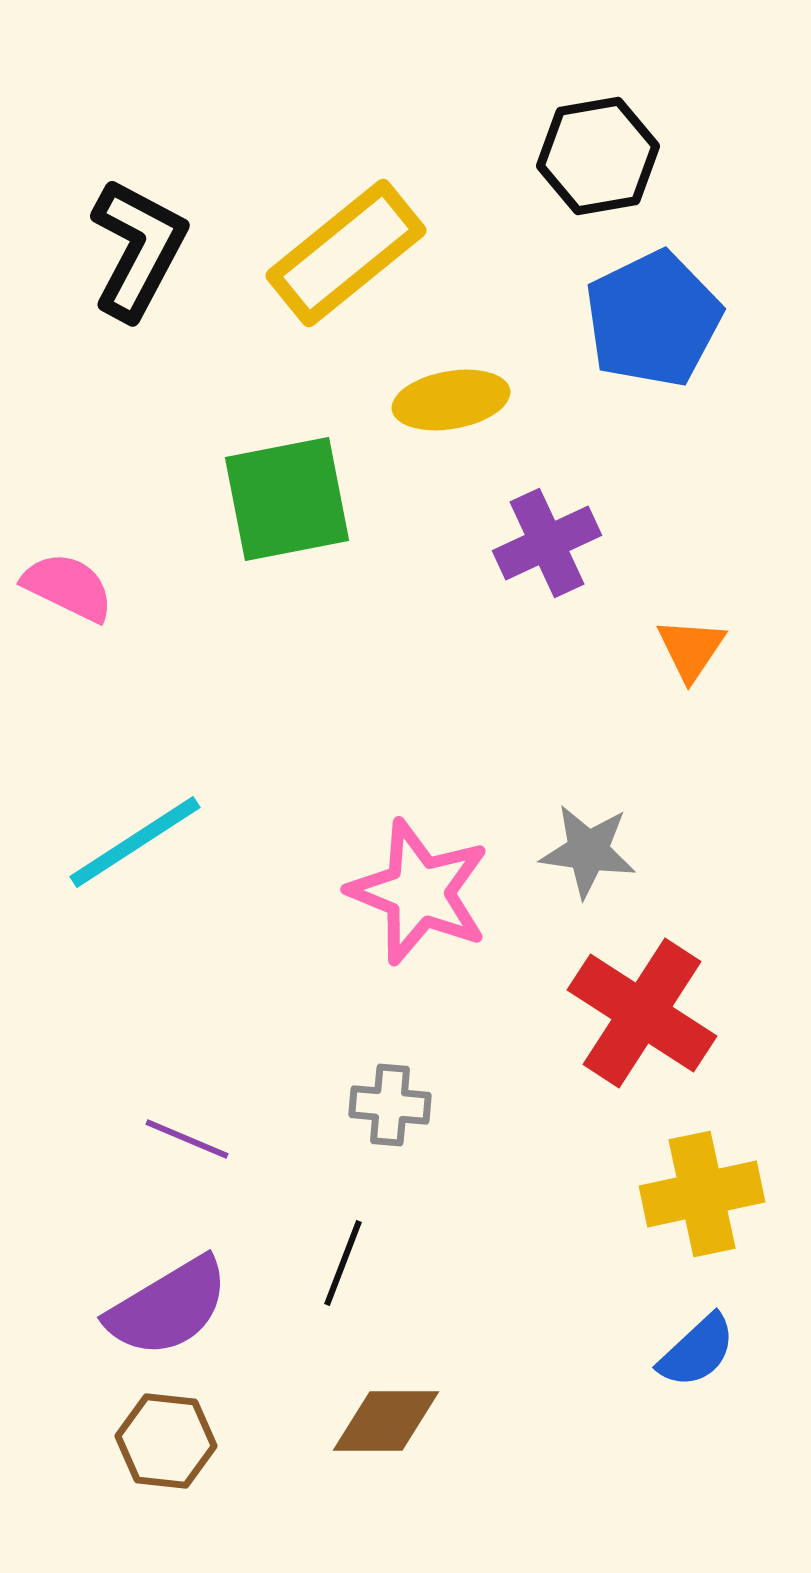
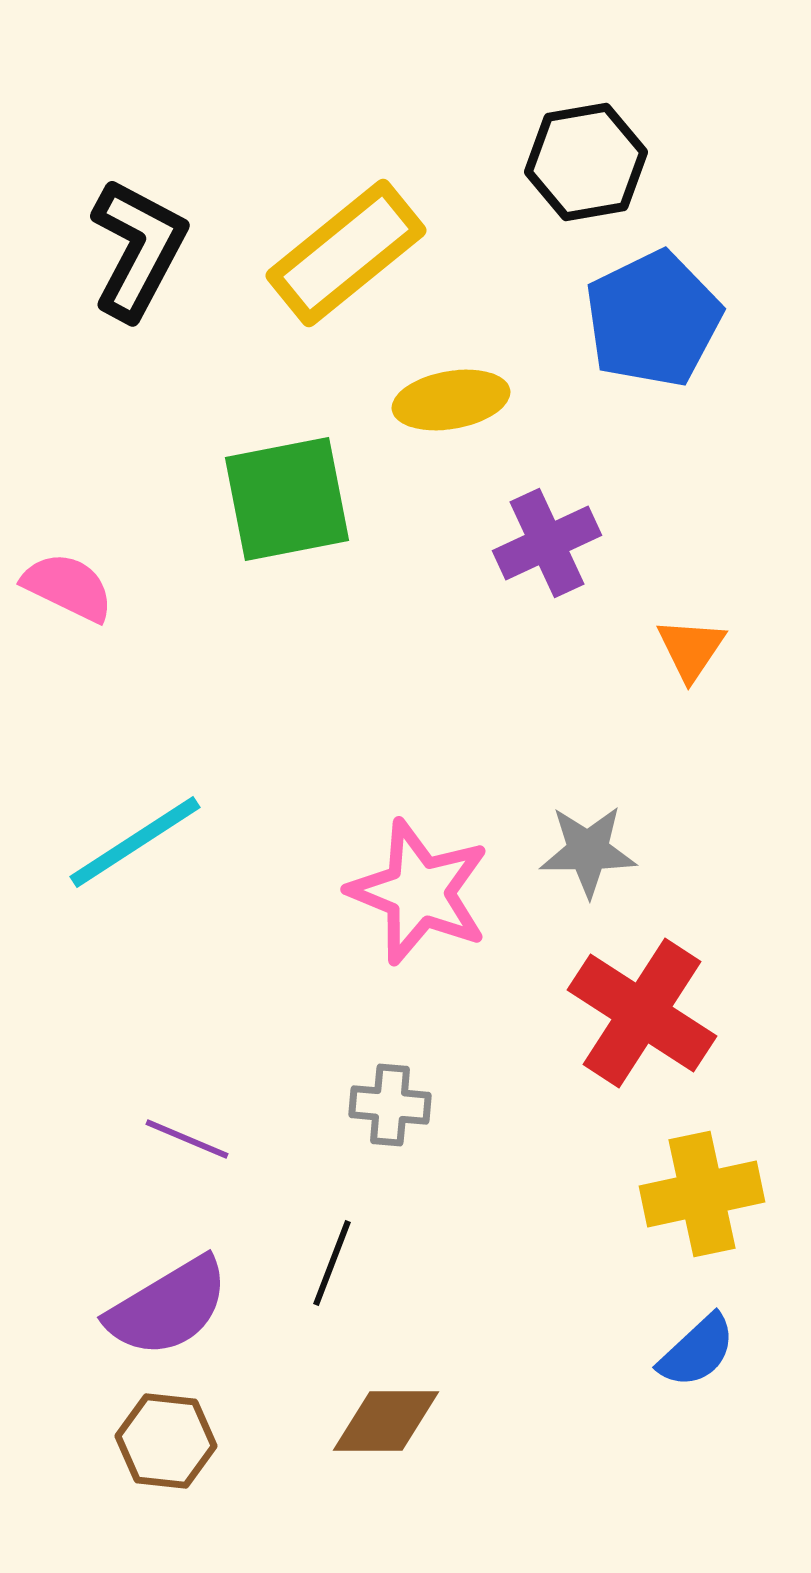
black hexagon: moved 12 px left, 6 px down
gray star: rotated 8 degrees counterclockwise
black line: moved 11 px left
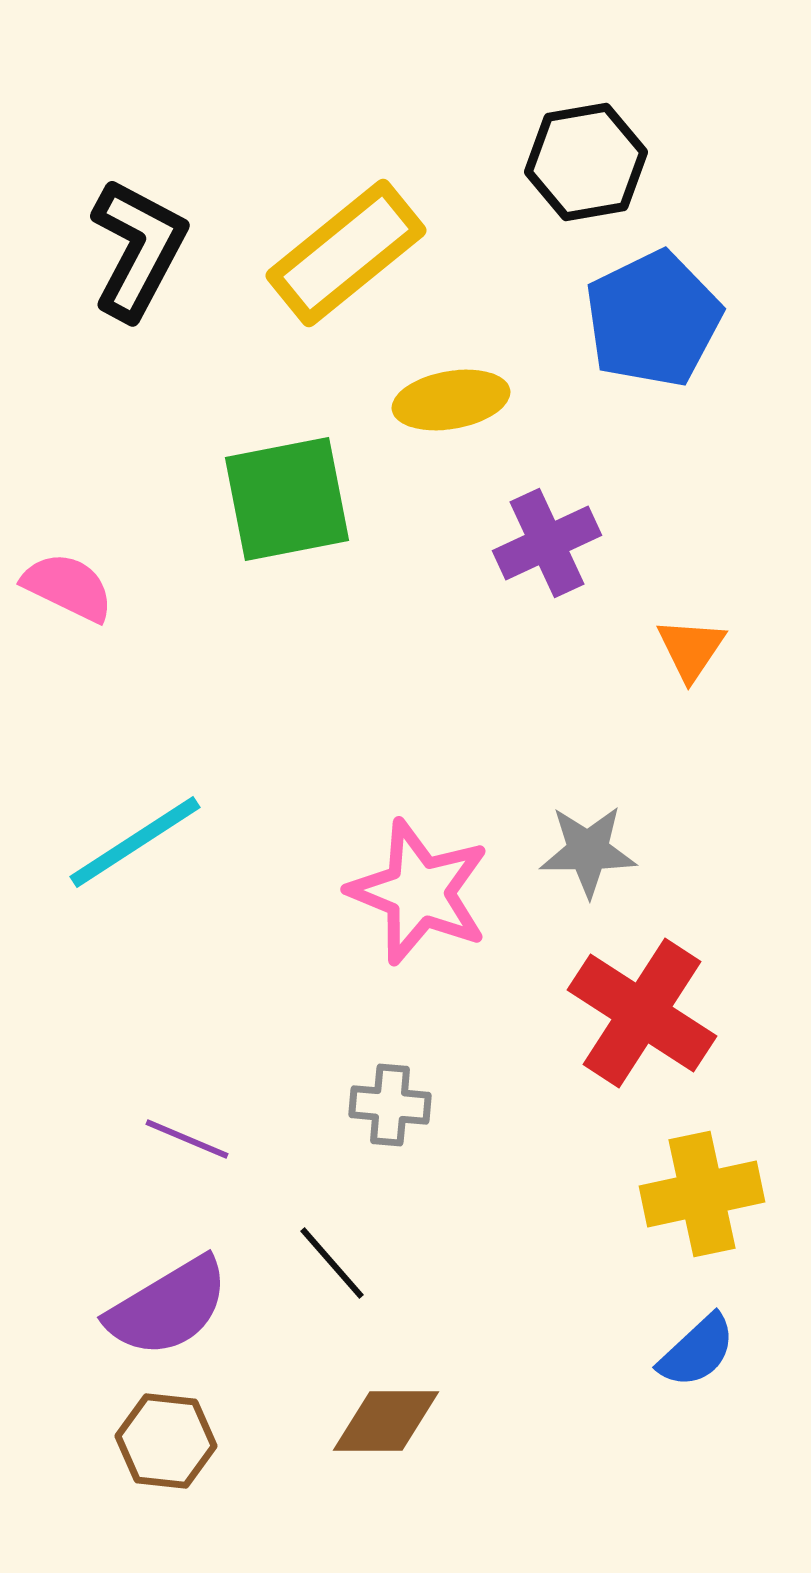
black line: rotated 62 degrees counterclockwise
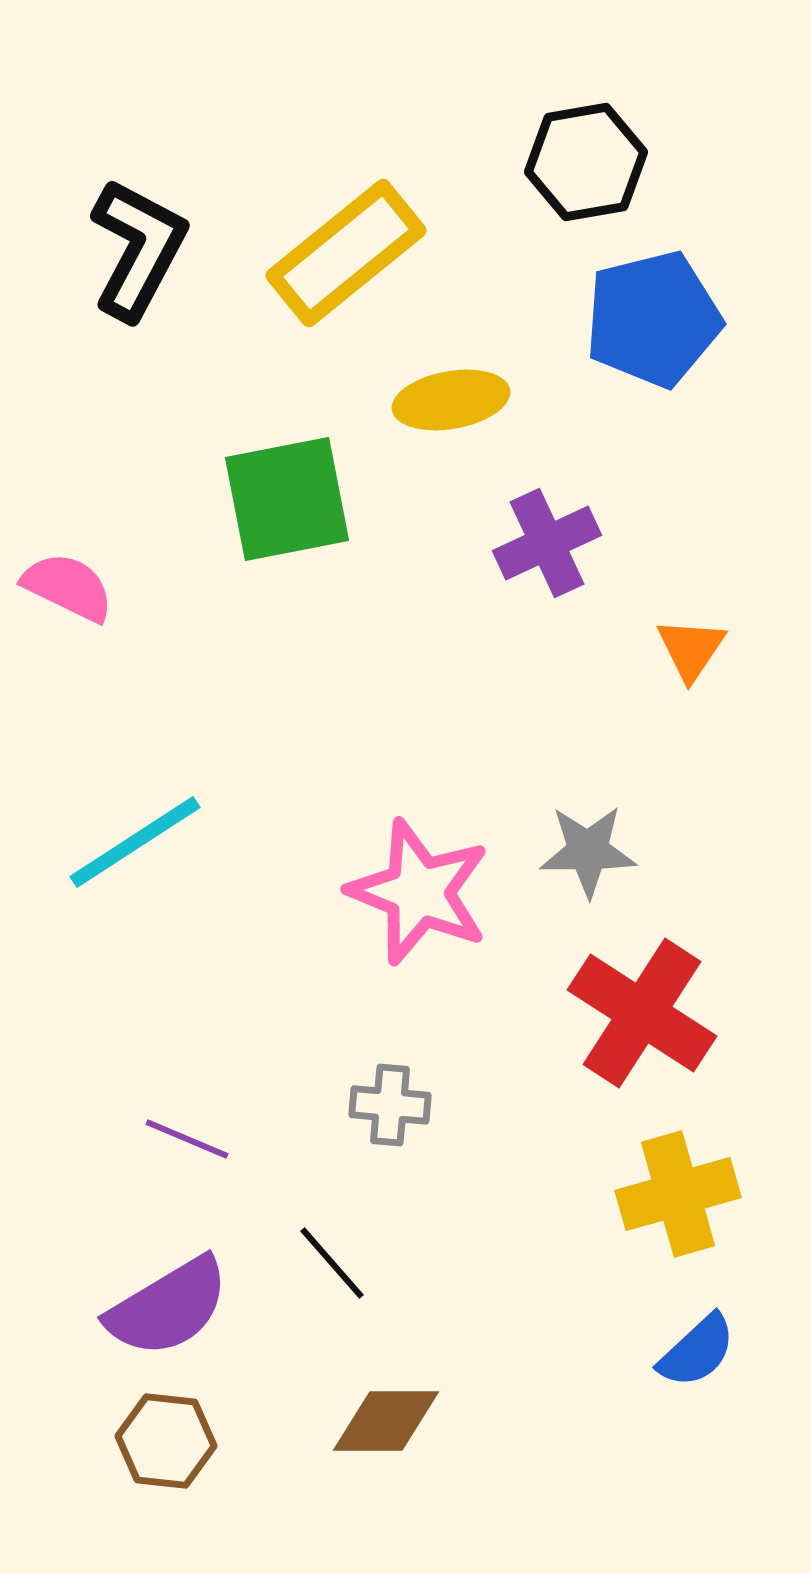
blue pentagon: rotated 12 degrees clockwise
yellow cross: moved 24 px left; rotated 4 degrees counterclockwise
